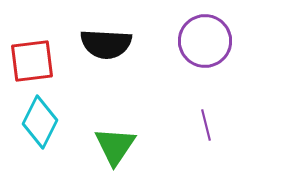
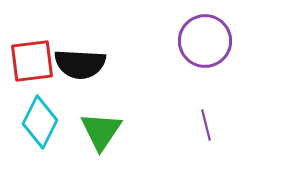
black semicircle: moved 26 px left, 20 px down
green triangle: moved 14 px left, 15 px up
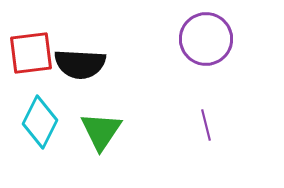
purple circle: moved 1 px right, 2 px up
red square: moved 1 px left, 8 px up
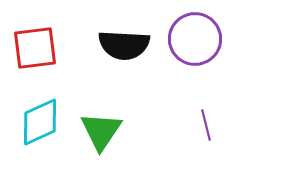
purple circle: moved 11 px left
red square: moved 4 px right, 5 px up
black semicircle: moved 44 px right, 19 px up
cyan diamond: rotated 39 degrees clockwise
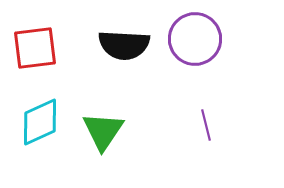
green triangle: moved 2 px right
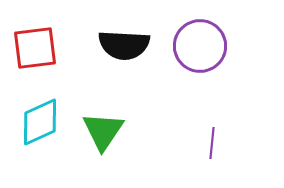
purple circle: moved 5 px right, 7 px down
purple line: moved 6 px right, 18 px down; rotated 20 degrees clockwise
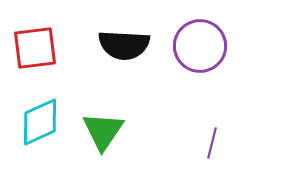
purple line: rotated 8 degrees clockwise
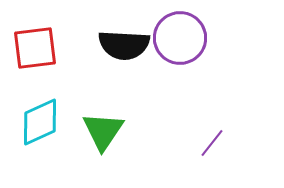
purple circle: moved 20 px left, 8 px up
purple line: rotated 24 degrees clockwise
